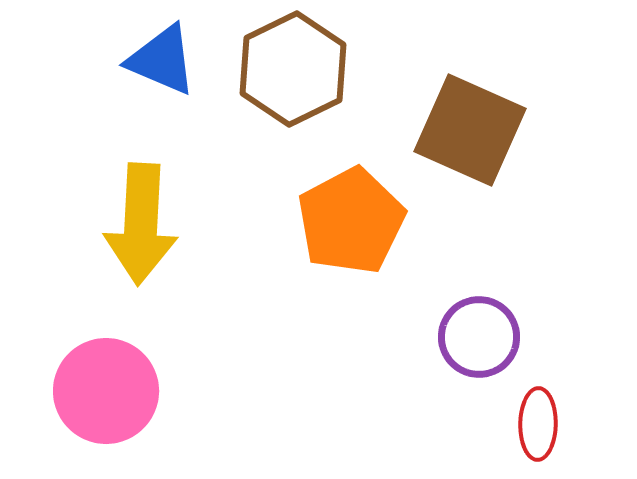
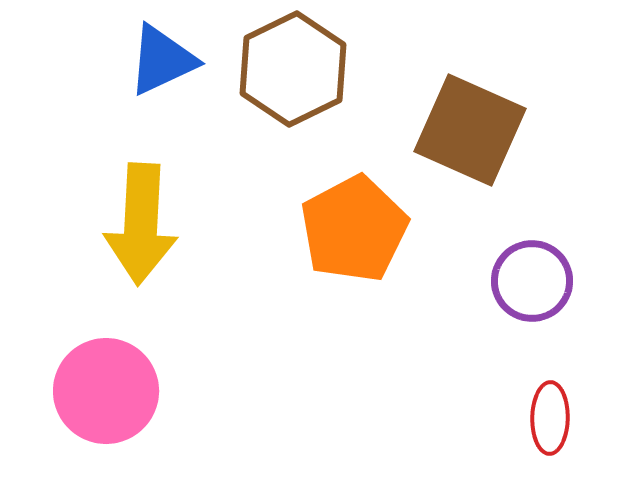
blue triangle: rotated 48 degrees counterclockwise
orange pentagon: moved 3 px right, 8 px down
purple circle: moved 53 px right, 56 px up
red ellipse: moved 12 px right, 6 px up
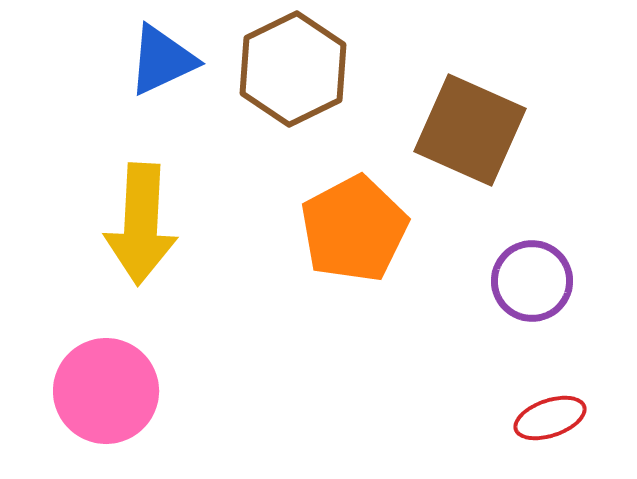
red ellipse: rotated 70 degrees clockwise
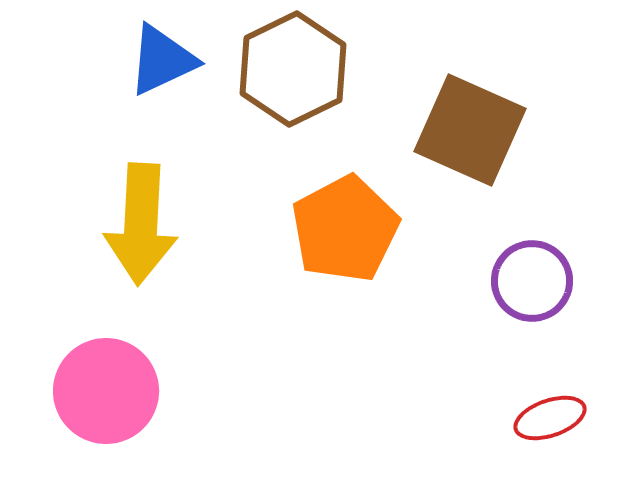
orange pentagon: moved 9 px left
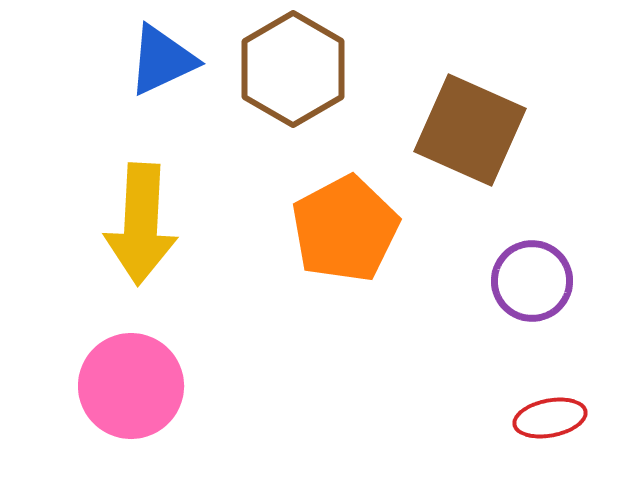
brown hexagon: rotated 4 degrees counterclockwise
pink circle: moved 25 px right, 5 px up
red ellipse: rotated 8 degrees clockwise
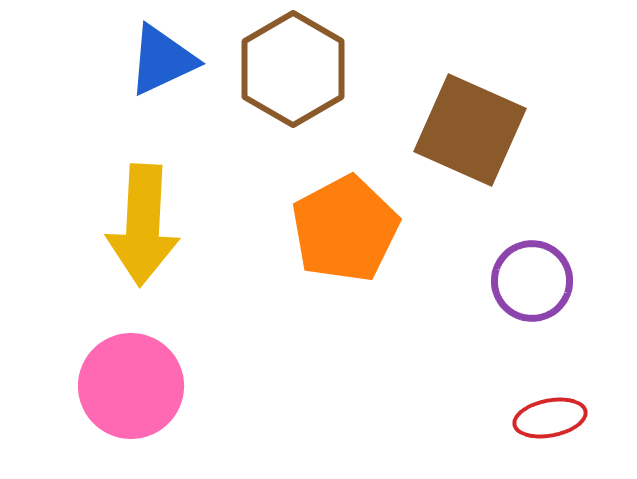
yellow arrow: moved 2 px right, 1 px down
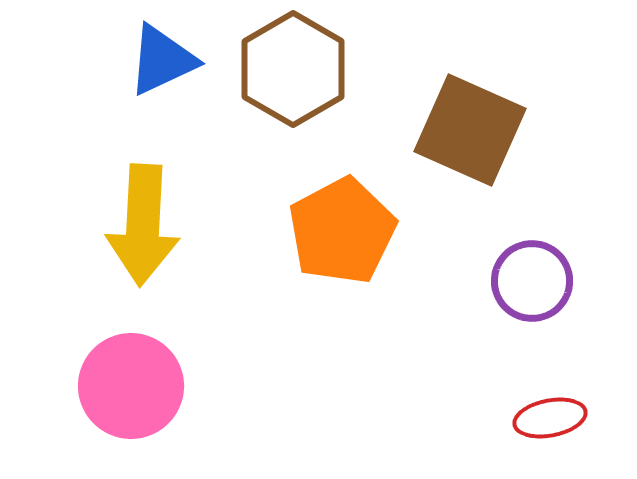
orange pentagon: moved 3 px left, 2 px down
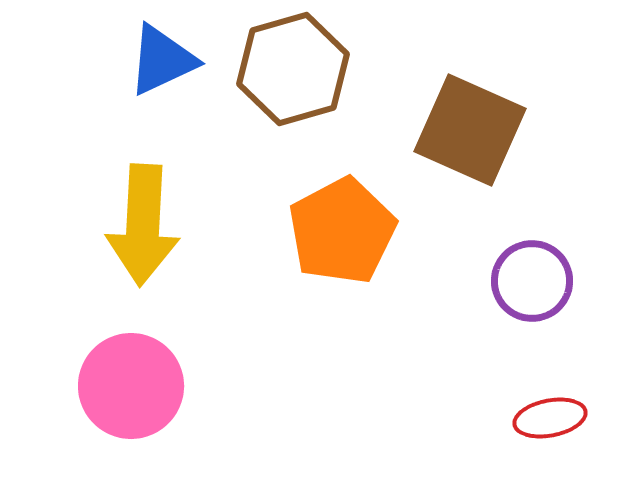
brown hexagon: rotated 14 degrees clockwise
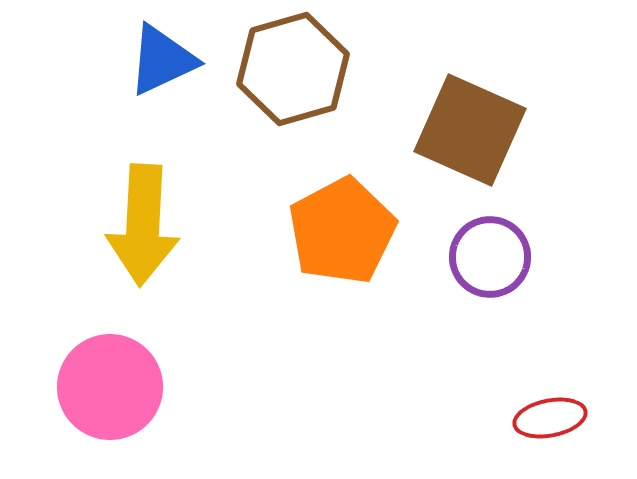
purple circle: moved 42 px left, 24 px up
pink circle: moved 21 px left, 1 px down
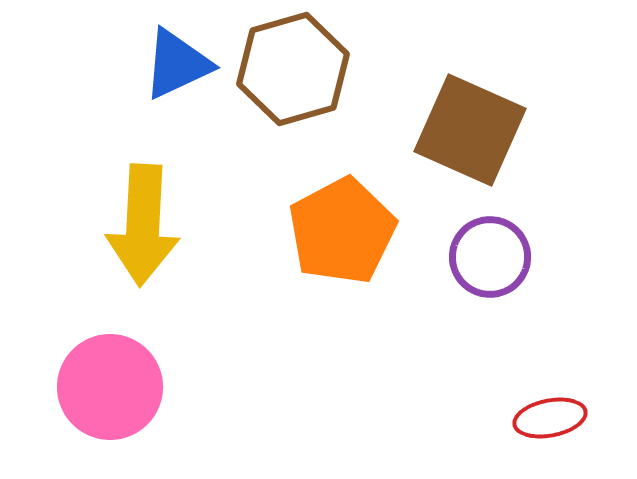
blue triangle: moved 15 px right, 4 px down
